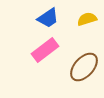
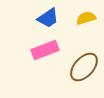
yellow semicircle: moved 1 px left, 1 px up
pink rectangle: rotated 16 degrees clockwise
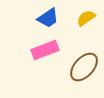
yellow semicircle: rotated 18 degrees counterclockwise
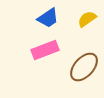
yellow semicircle: moved 1 px right, 1 px down
